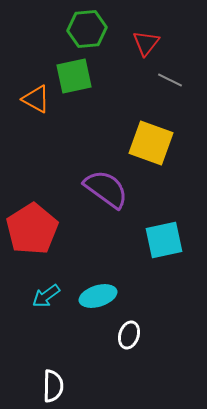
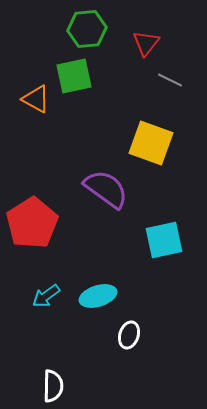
red pentagon: moved 6 px up
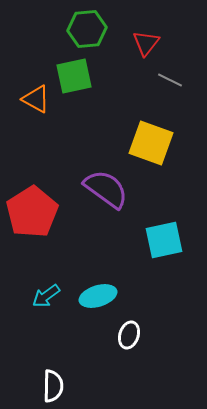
red pentagon: moved 11 px up
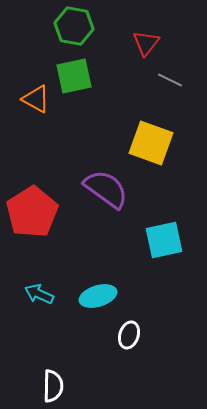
green hexagon: moved 13 px left, 3 px up; rotated 15 degrees clockwise
cyan arrow: moved 7 px left, 2 px up; rotated 60 degrees clockwise
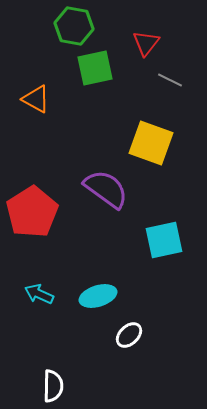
green square: moved 21 px right, 8 px up
white ellipse: rotated 28 degrees clockwise
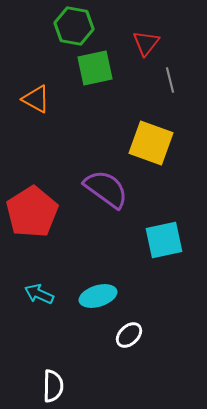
gray line: rotated 50 degrees clockwise
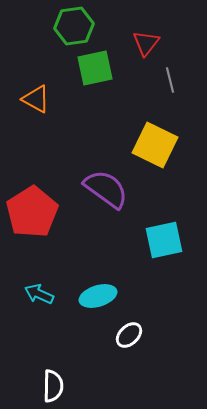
green hexagon: rotated 18 degrees counterclockwise
yellow square: moved 4 px right, 2 px down; rotated 6 degrees clockwise
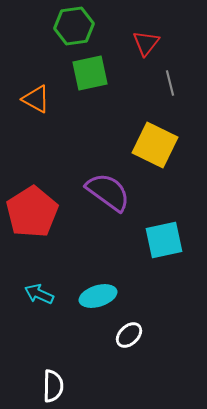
green square: moved 5 px left, 5 px down
gray line: moved 3 px down
purple semicircle: moved 2 px right, 3 px down
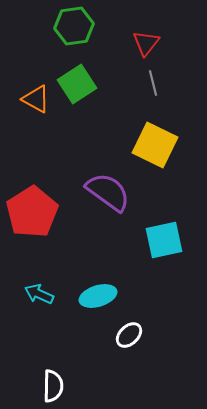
green square: moved 13 px left, 11 px down; rotated 21 degrees counterclockwise
gray line: moved 17 px left
